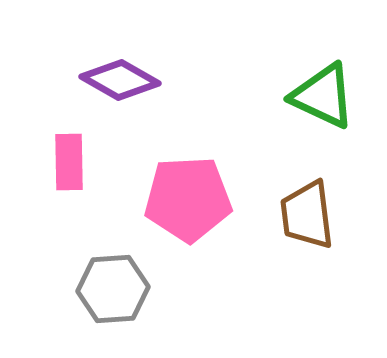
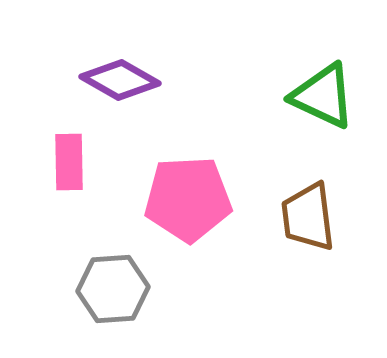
brown trapezoid: moved 1 px right, 2 px down
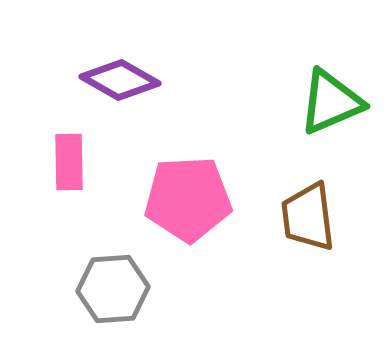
green triangle: moved 8 px right, 6 px down; rotated 48 degrees counterclockwise
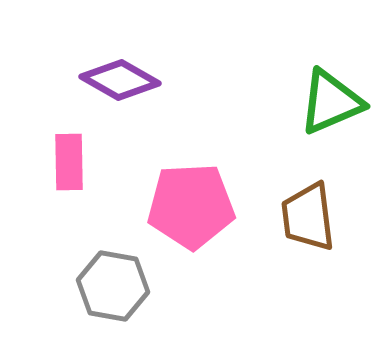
pink pentagon: moved 3 px right, 7 px down
gray hexagon: moved 3 px up; rotated 14 degrees clockwise
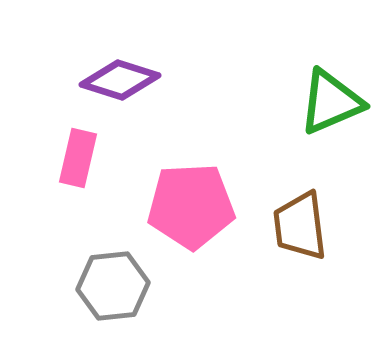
purple diamond: rotated 12 degrees counterclockwise
pink rectangle: moved 9 px right, 4 px up; rotated 14 degrees clockwise
brown trapezoid: moved 8 px left, 9 px down
gray hexagon: rotated 16 degrees counterclockwise
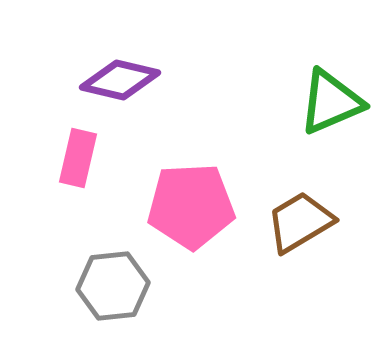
purple diamond: rotated 4 degrees counterclockwise
brown trapezoid: moved 4 px up; rotated 66 degrees clockwise
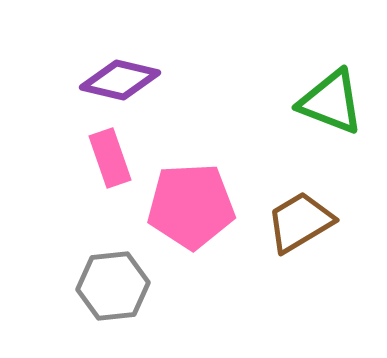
green triangle: rotated 44 degrees clockwise
pink rectangle: moved 32 px right; rotated 32 degrees counterclockwise
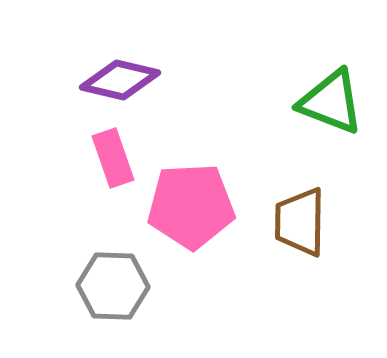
pink rectangle: moved 3 px right
brown trapezoid: rotated 58 degrees counterclockwise
gray hexagon: rotated 8 degrees clockwise
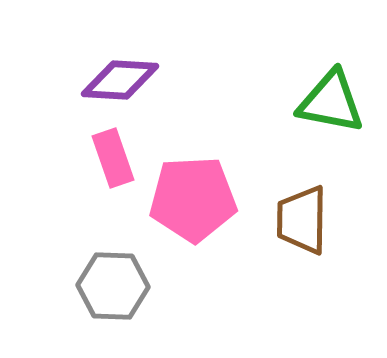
purple diamond: rotated 10 degrees counterclockwise
green triangle: rotated 10 degrees counterclockwise
pink pentagon: moved 2 px right, 7 px up
brown trapezoid: moved 2 px right, 2 px up
